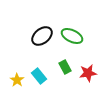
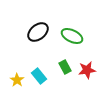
black ellipse: moved 4 px left, 4 px up
red star: moved 1 px left, 3 px up
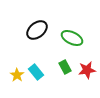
black ellipse: moved 1 px left, 2 px up
green ellipse: moved 2 px down
cyan rectangle: moved 3 px left, 4 px up
yellow star: moved 5 px up
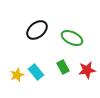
green rectangle: moved 2 px left
yellow star: rotated 16 degrees clockwise
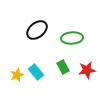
green ellipse: rotated 30 degrees counterclockwise
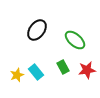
black ellipse: rotated 15 degrees counterclockwise
green ellipse: moved 3 px right, 2 px down; rotated 45 degrees clockwise
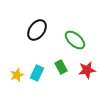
green rectangle: moved 2 px left
cyan rectangle: moved 1 px right, 1 px down; rotated 63 degrees clockwise
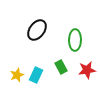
green ellipse: rotated 50 degrees clockwise
cyan rectangle: moved 1 px left, 2 px down
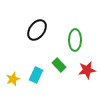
green rectangle: moved 2 px left, 2 px up; rotated 16 degrees counterclockwise
yellow star: moved 4 px left, 4 px down
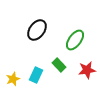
green ellipse: rotated 35 degrees clockwise
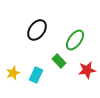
green rectangle: moved 4 px up
yellow star: moved 6 px up
